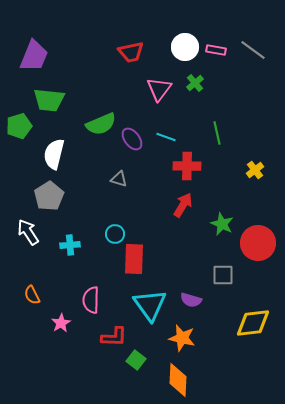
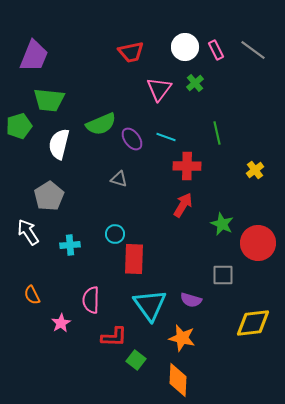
pink rectangle: rotated 54 degrees clockwise
white semicircle: moved 5 px right, 10 px up
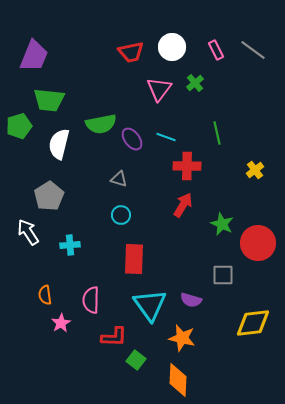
white circle: moved 13 px left
green semicircle: rotated 12 degrees clockwise
cyan circle: moved 6 px right, 19 px up
orange semicircle: moved 13 px right; rotated 18 degrees clockwise
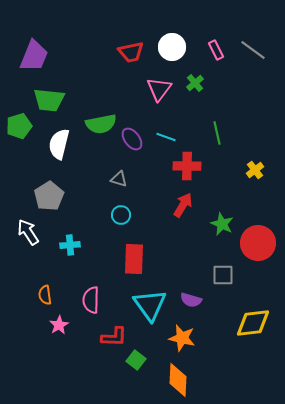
pink star: moved 2 px left, 2 px down
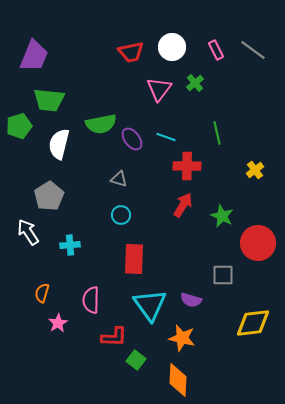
green star: moved 8 px up
orange semicircle: moved 3 px left, 2 px up; rotated 24 degrees clockwise
pink star: moved 1 px left, 2 px up
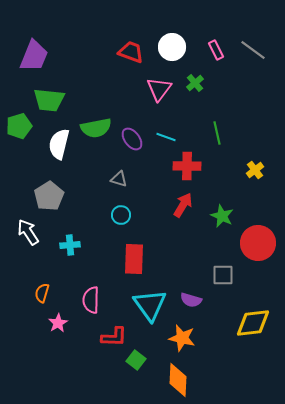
red trapezoid: rotated 148 degrees counterclockwise
green semicircle: moved 5 px left, 4 px down
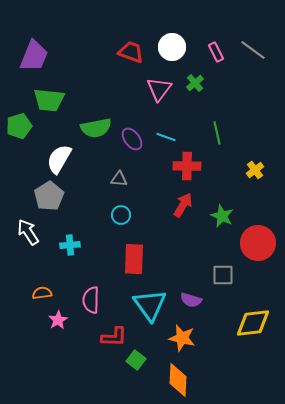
pink rectangle: moved 2 px down
white semicircle: moved 15 px down; rotated 16 degrees clockwise
gray triangle: rotated 12 degrees counterclockwise
orange semicircle: rotated 66 degrees clockwise
pink star: moved 3 px up
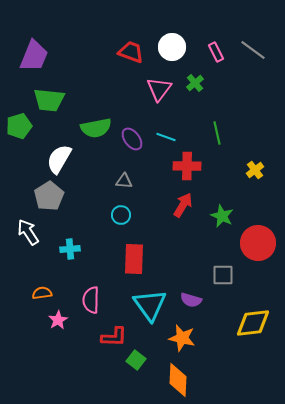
gray triangle: moved 5 px right, 2 px down
cyan cross: moved 4 px down
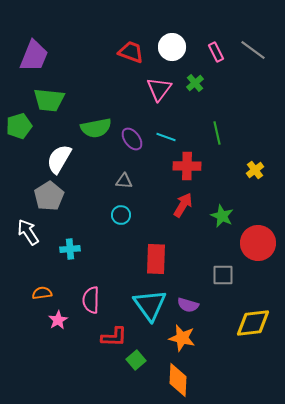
red rectangle: moved 22 px right
purple semicircle: moved 3 px left, 5 px down
green square: rotated 12 degrees clockwise
